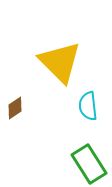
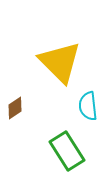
green rectangle: moved 22 px left, 13 px up
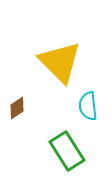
brown diamond: moved 2 px right
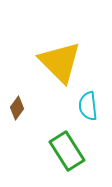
brown diamond: rotated 20 degrees counterclockwise
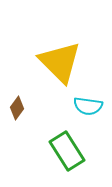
cyan semicircle: rotated 76 degrees counterclockwise
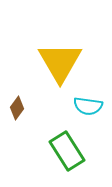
yellow triangle: rotated 15 degrees clockwise
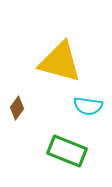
yellow triangle: rotated 45 degrees counterclockwise
green rectangle: rotated 36 degrees counterclockwise
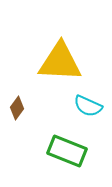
yellow triangle: rotated 12 degrees counterclockwise
cyan semicircle: rotated 16 degrees clockwise
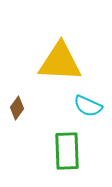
green rectangle: rotated 66 degrees clockwise
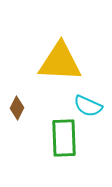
brown diamond: rotated 10 degrees counterclockwise
green rectangle: moved 3 px left, 13 px up
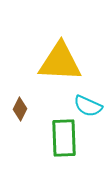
brown diamond: moved 3 px right, 1 px down
